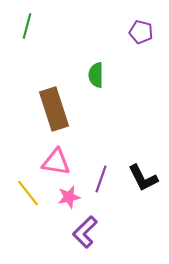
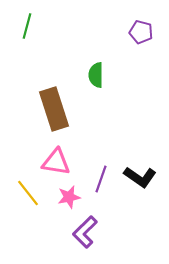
black L-shape: moved 3 px left, 1 px up; rotated 28 degrees counterclockwise
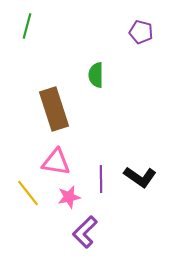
purple line: rotated 20 degrees counterclockwise
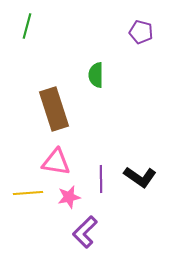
yellow line: rotated 56 degrees counterclockwise
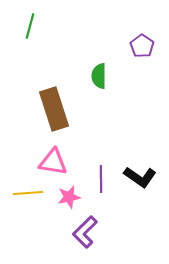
green line: moved 3 px right
purple pentagon: moved 1 px right, 14 px down; rotated 20 degrees clockwise
green semicircle: moved 3 px right, 1 px down
pink triangle: moved 3 px left
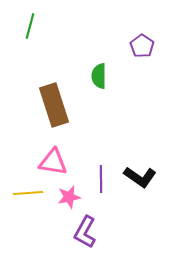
brown rectangle: moved 4 px up
purple L-shape: rotated 16 degrees counterclockwise
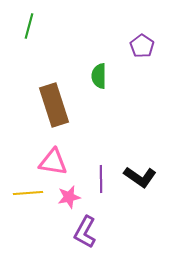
green line: moved 1 px left
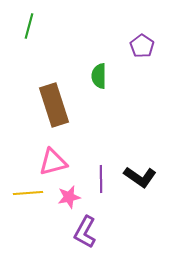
pink triangle: rotated 24 degrees counterclockwise
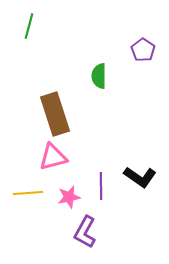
purple pentagon: moved 1 px right, 4 px down
brown rectangle: moved 1 px right, 9 px down
pink triangle: moved 5 px up
purple line: moved 7 px down
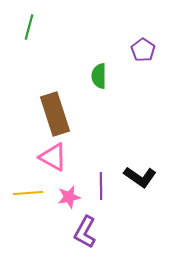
green line: moved 1 px down
pink triangle: rotated 44 degrees clockwise
